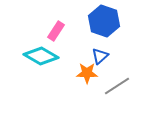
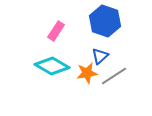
blue hexagon: moved 1 px right
cyan diamond: moved 11 px right, 10 px down
orange star: rotated 10 degrees counterclockwise
gray line: moved 3 px left, 10 px up
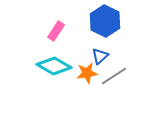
blue hexagon: rotated 8 degrees clockwise
cyan diamond: moved 2 px right
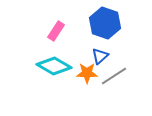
blue hexagon: moved 2 px down; rotated 8 degrees counterclockwise
orange star: rotated 10 degrees clockwise
